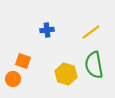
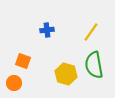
yellow line: rotated 18 degrees counterclockwise
orange circle: moved 1 px right, 4 px down
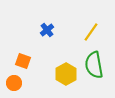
blue cross: rotated 32 degrees counterclockwise
yellow hexagon: rotated 15 degrees clockwise
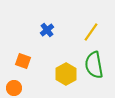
orange circle: moved 5 px down
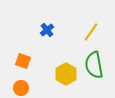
orange circle: moved 7 px right
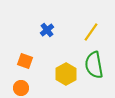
orange square: moved 2 px right
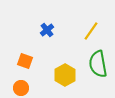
yellow line: moved 1 px up
green semicircle: moved 4 px right, 1 px up
yellow hexagon: moved 1 px left, 1 px down
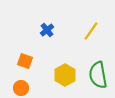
green semicircle: moved 11 px down
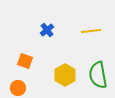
yellow line: rotated 48 degrees clockwise
orange circle: moved 3 px left
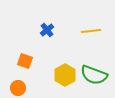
green semicircle: moved 4 px left; rotated 60 degrees counterclockwise
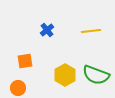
orange square: rotated 28 degrees counterclockwise
green semicircle: moved 2 px right
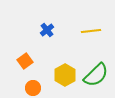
orange square: rotated 28 degrees counterclockwise
green semicircle: rotated 64 degrees counterclockwise
orange circle: moved 15 px right
